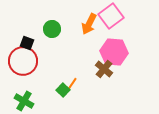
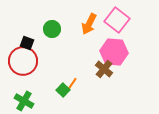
pink square: moved 6 px right, 4 px down; rotated 15 degrees counterclockwise
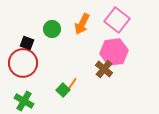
orange arrow: moved 7 px left
pink hexagon: rotated 12 degrees counterclockwise
red circle: moved 2 px down
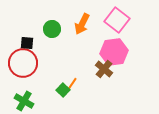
black square: rotated 16 degrees counterclockwise
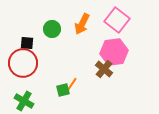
green square: rotated 32 degrees clockwise
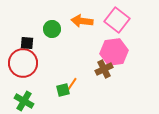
orange arrow: moved 3 px up; rotated 70 degrees clockwise
brown cross: rotated 24 degrees clockwise
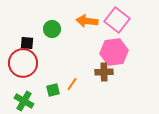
orange arrow: moved 5 px right
brown cross: moved 3 px down; rotated 24 degrees clockwise
green square: moved 10 px left
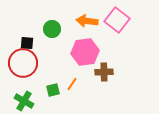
pink hexagon: moved 29 px left
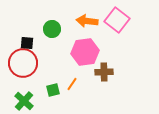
green cross: rotated 12 degrees clockwise
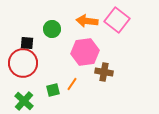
brown cross: rotated 12 degrees clockwise
